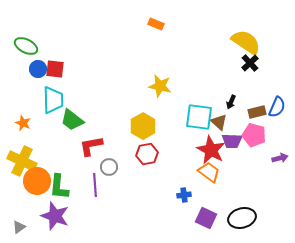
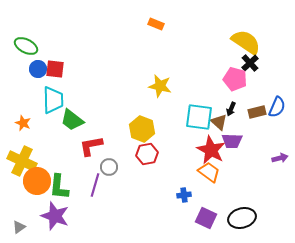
black arrow: moved 7 px down
yellow hexagon: moved 1 px left, 3 px down; rotated 10 degrees counterclockwise
pink pentagon: moved 19 px left, 56 px up
purple line: rotated 20 degrees clockwise
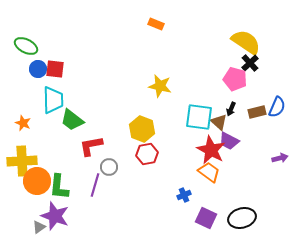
purple trapezoid: moved 3 px left; rotated 25 degrees clockwise
yellow cross: rotated 28 degrees counterclockwise
blue cross: rotated 16 degrees counterclockwise
gray triangle: moved 20 px right
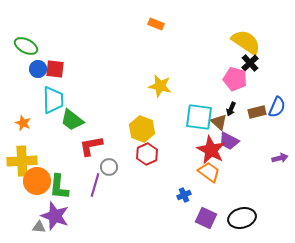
red hexagon: rotated 15 degrees counterclockwise
gray triangle: rotated 40 degrees clockwise
